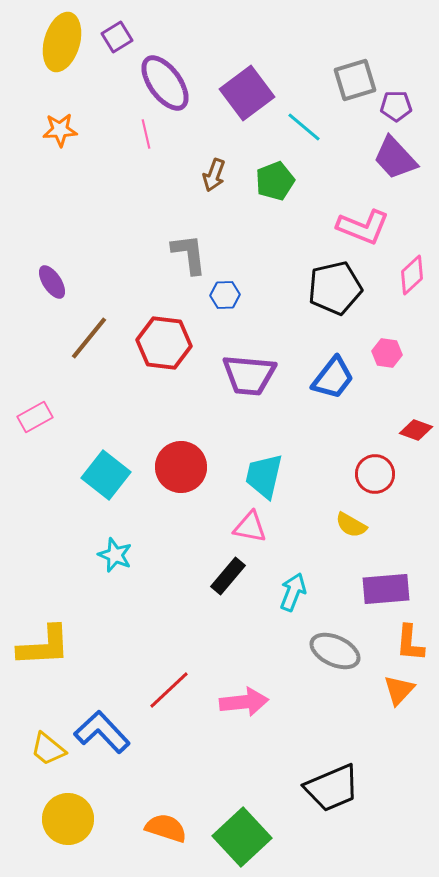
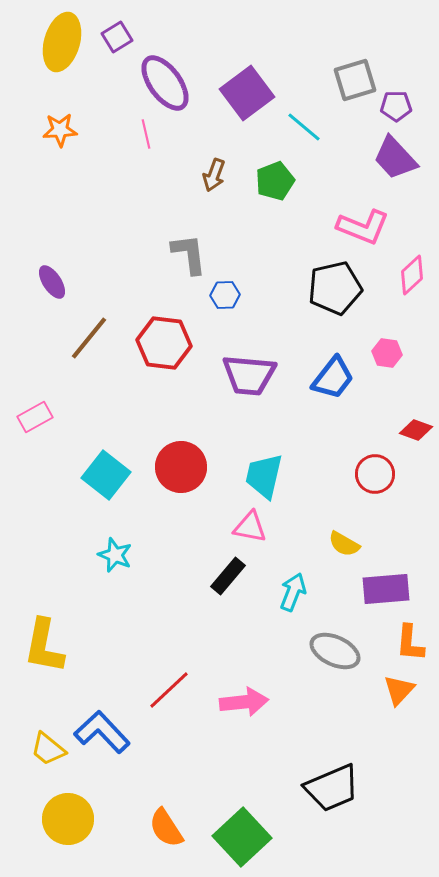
yellow semicircle at (351, 525): moved 7 px left, 19 px down
yellow L-shape at (44, 646): rotated 104 degrees clockwise
orange semicircle at (166, 828): rotated 141 degrees counterclockwise
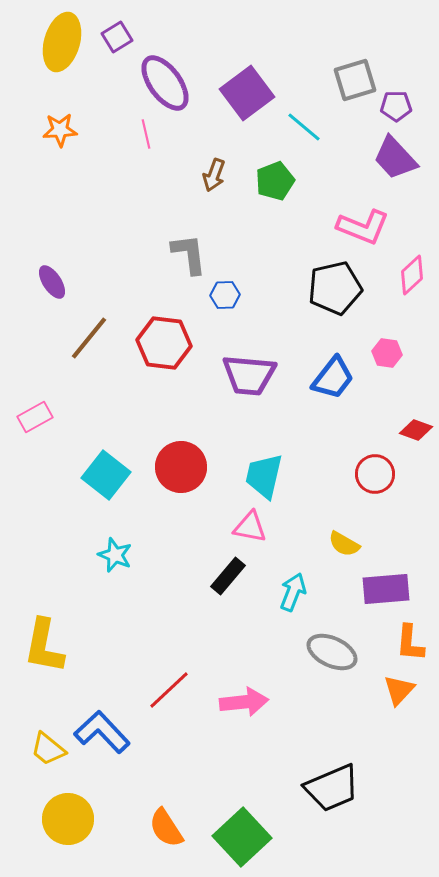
gray ellipse at (335, 651): moved 3 px left, 1 px down
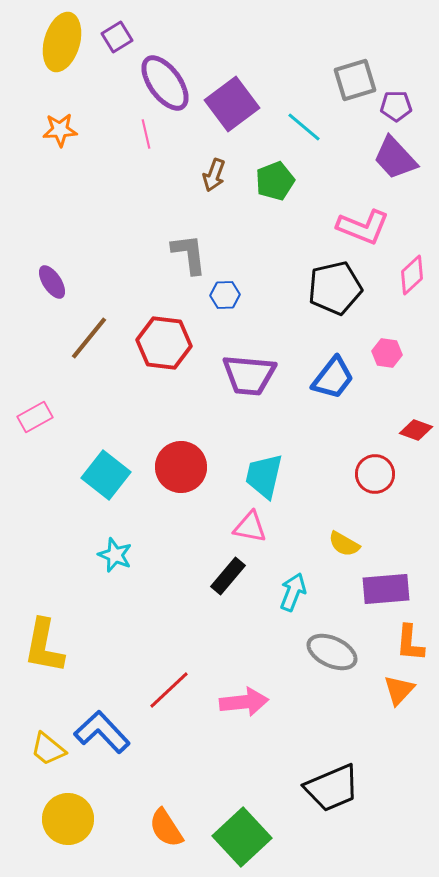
purple square at (247, 93): moved 15 px left, 11 px down
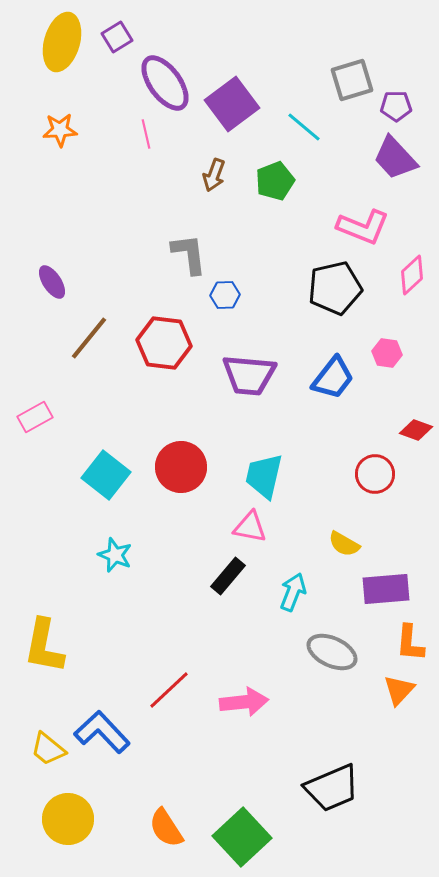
gray square at (355, 80): moved 3 px left
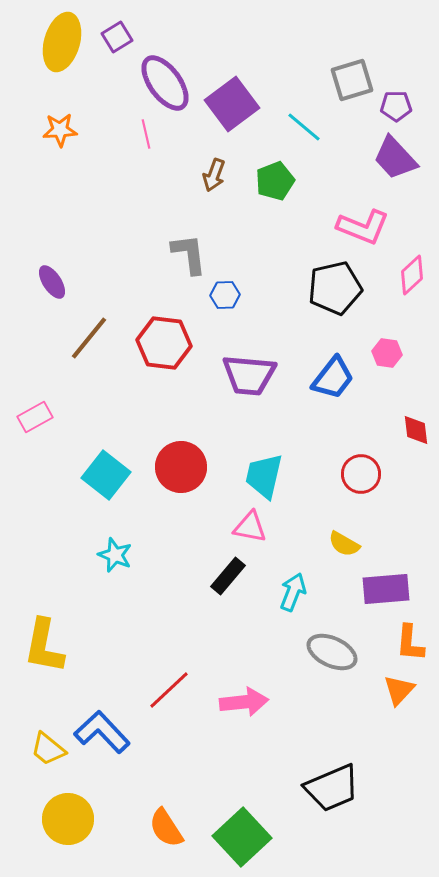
red diamond at (416, 430): rotated 64 degrees clockwise
red circle at (375, 474): moved 14 px left
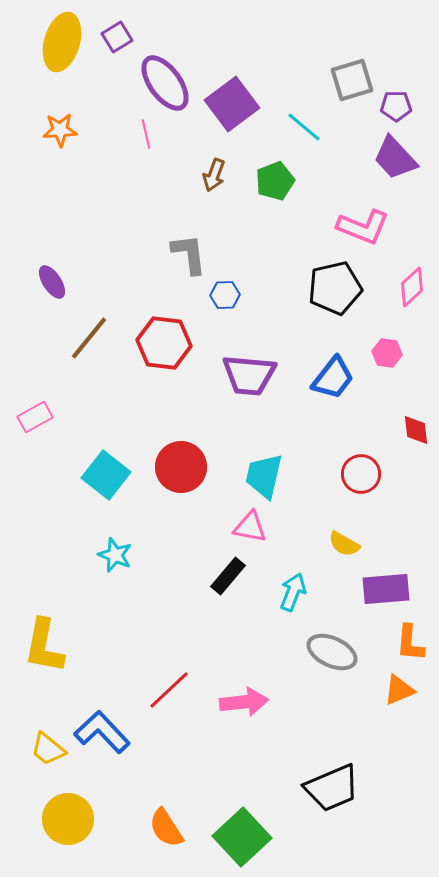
pink diamond at (412, 275): moved 12 px down
orange triangle at (399, 690): rotated 24 degrees clockwise
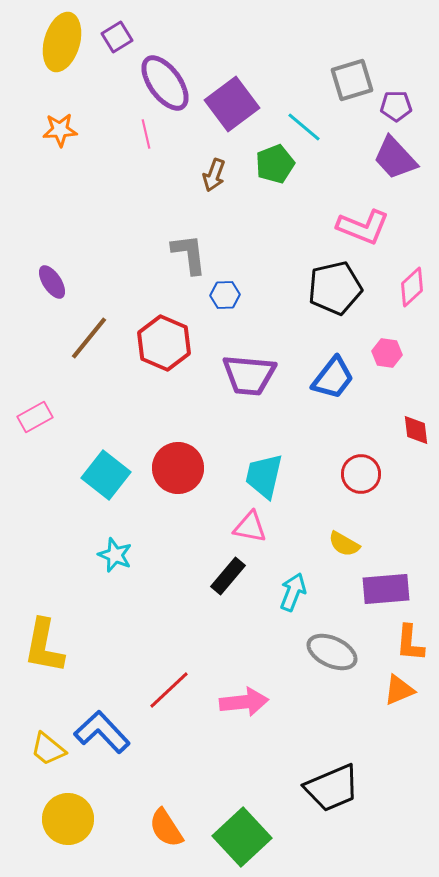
green pentagon at (275, 181): moved 17 px up
red hexagon at (164, 343): rotated 16 degrees clockwise
red circle at (181, 467): moved 3 px left, 1 px down
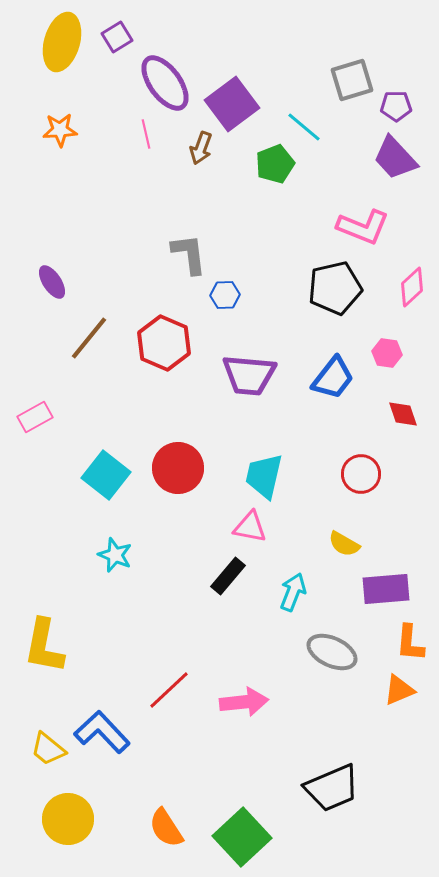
brown arrow at (214, 175): moved 13 px left, 27 px up
red diamond at (416, 430): moved 13 px left, 16 px up; rotated 12 degrees counterclockwise
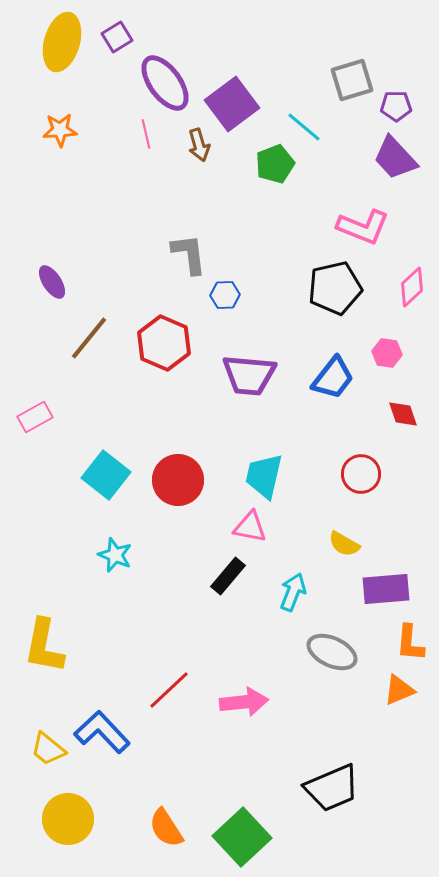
brown arrow at (201, 148): moved 2 px left, 3 px up; rotated 36 degrees counterclockwise
red circle at (178, 468): moved 12 px down
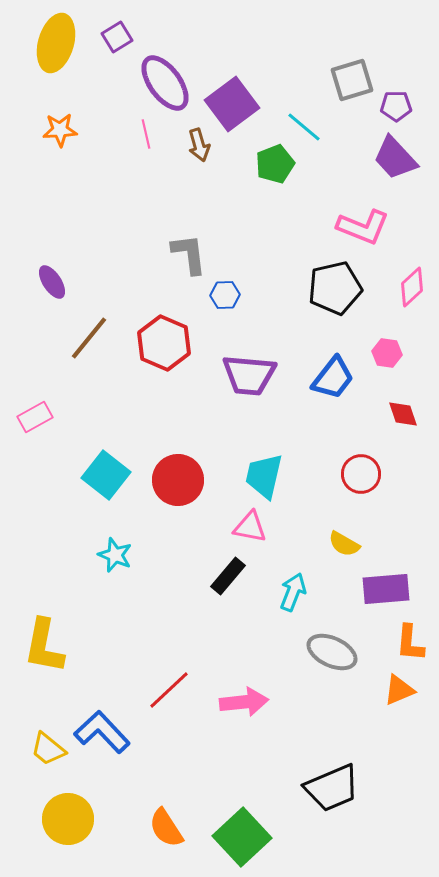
yellow ellipse at (62, 42): moved 6 px left, 1 px down
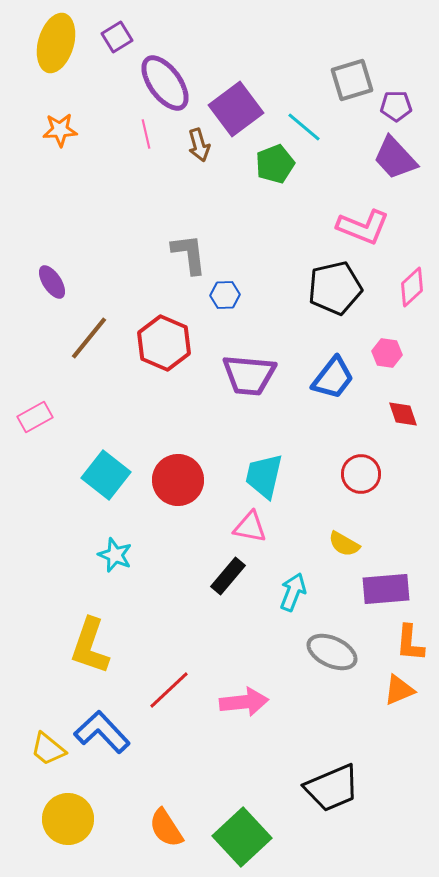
purple square at (232, 104): moved 4 px right, 5 px down
yellow L-shape at (44, 646): moved 46 px right; rotated 8 degrees clockwise
